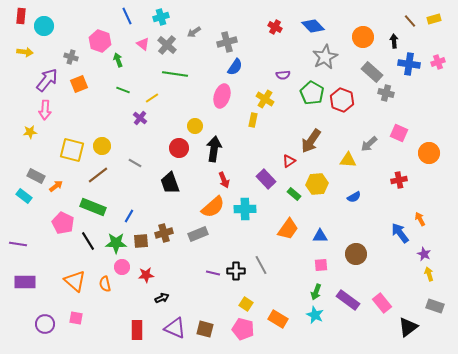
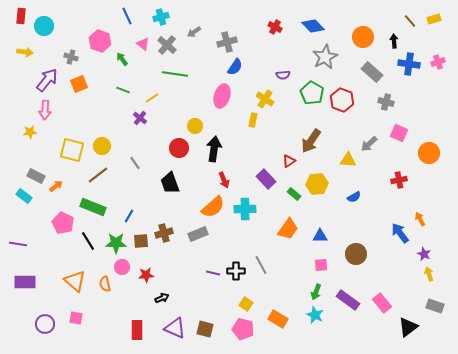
green arrow at (118, 60): moved 4 px right, 1 px up; rotated 16 degrees counterclockwise
gray cross at (386, 93): moved 9 px down
gray line at (135, 163): rotated 24 degrees clockwise
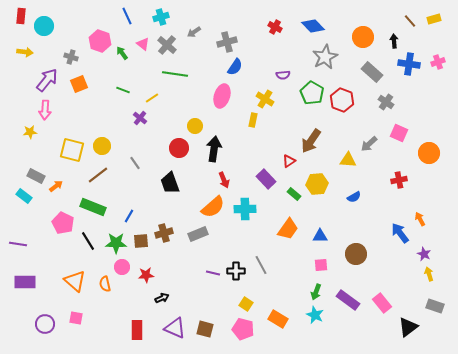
green arrow at (122, 59): moved 6 px up
gray cross at (386, 102): rotated 21 degrees clockwise
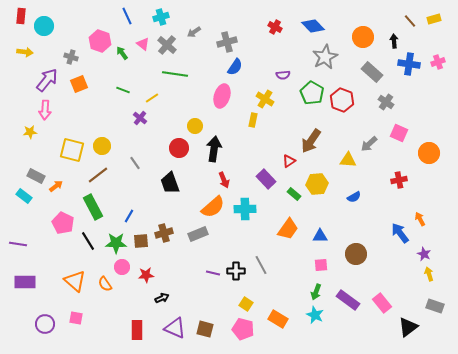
green rectangle at (93, 207): rotated 40 degrees clockwise
orange semicircle at (105, 284): rotated 21 degrees counterclockwise
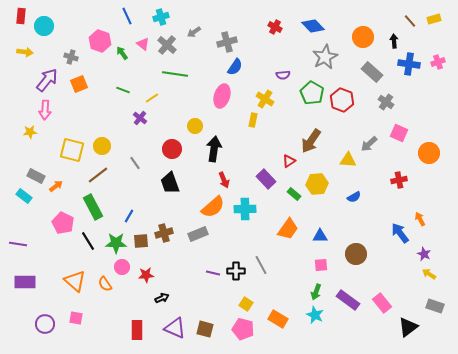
red circle at (179, 148): moved 7 px left, 1 px down
yellow arrow at (429, 274): rotated 40 degrees counterclockwise
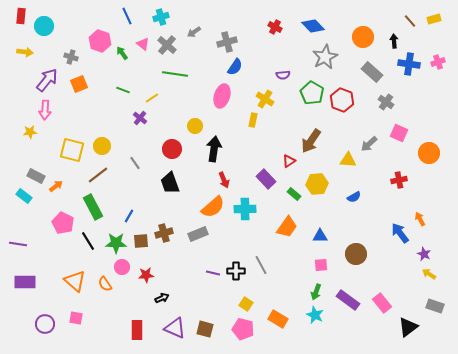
orange trapezoid at (288, 229): moved 1 px left, 2 px up
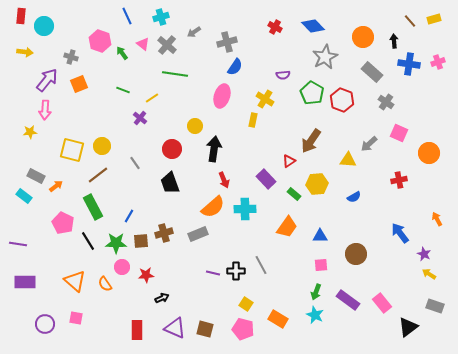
orange arrow at (420, 219): moved 17 px right
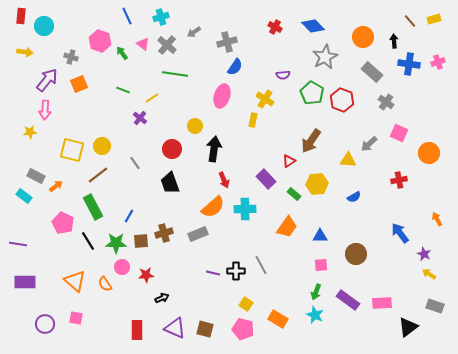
pink rectangle at (382, 303): rotated 54 degrees counterclockwise
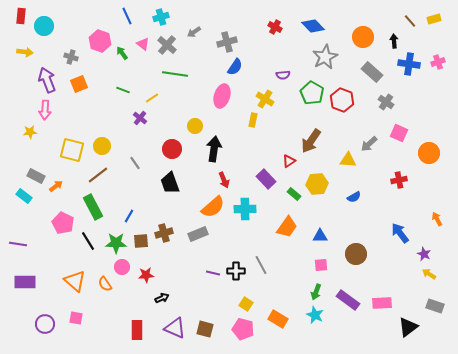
purple arrow at (47, 80): rotated 60 degrees counterclockwise
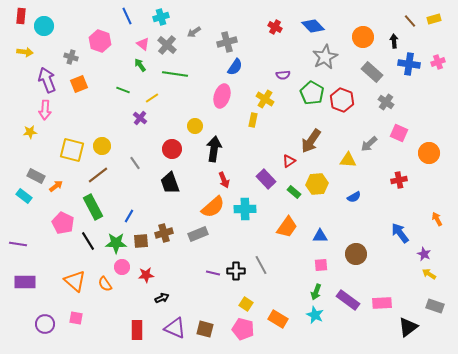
green arrow at (122, 53): moved 18 px right, 12 px down
green rectangle at (294, 194): moved 2 px up
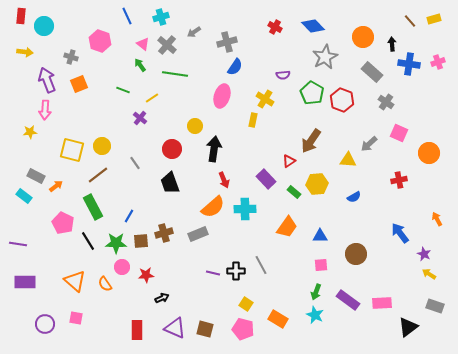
black arrow at (394, 41): moved 2 px left, 3 px down
